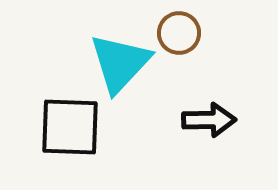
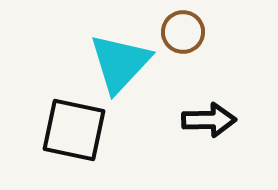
brown circle: moved 4 px right, 1 px up
black square: moved 4 px right, 3 px down; rotated 10 degrees clockwise
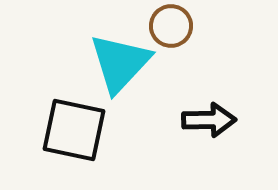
brown circle: moved 12 px left, 6 px up
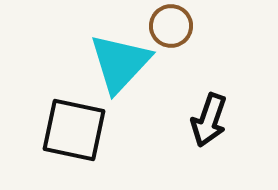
black arrow: rotated 110 degrees clockwise
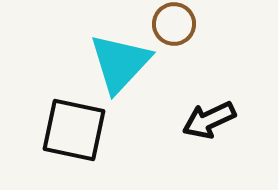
brown circle: moved 3 px right, 2 px up
black arrow: rotated 46 degrees clockwise
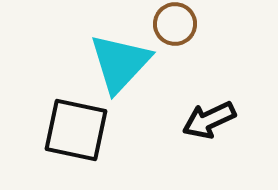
brown circle: moved 1 px right
black square: moved 2 px right
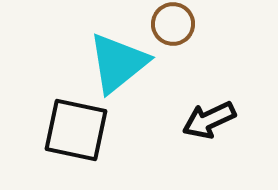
brown circle: moved 2 px left
cyan triangle: moved 2 px left; rotated 8 degrees clockwise
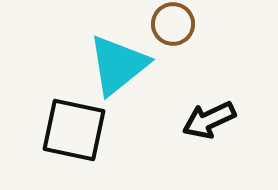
cyan triangle: moved 2 px down
black square: moved 2 px left
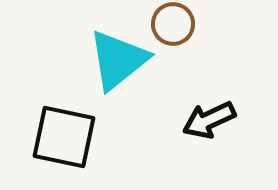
cyan triangle: moved 5 px up
black square: moved 10 px left, 7 px down
